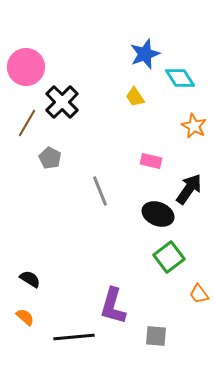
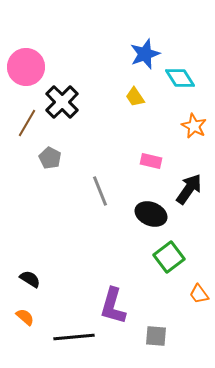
black ellipse: moved 7 px left
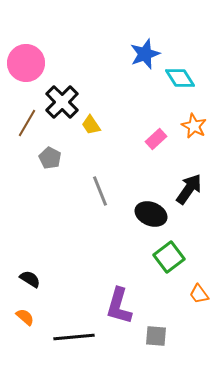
pink circle: moved 4 px up
yellow trapezoid: moved 44 px left, 28 px down
pink rectangle: moved 5 px right, 22 px up; rotated 55 degrees counterclockwise
purple L-shape: moved 6 px right
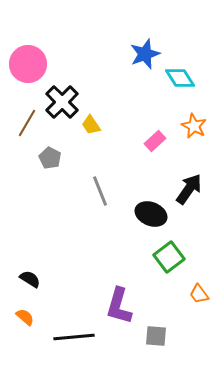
pink circle: moved 2 px right, 1 px down
pink rectangle: moved 1 px left, 2 px down
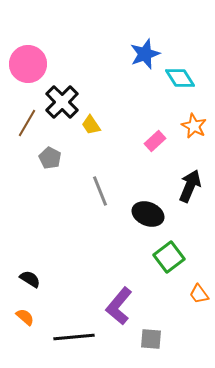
black arrow: moved 1 px right, 3 px up; rotated 12 degrees counterclockwise
black ellipse: moved 3 px left
purple L-shape: rotated 24 degrees clockwise
gray square: moved 5 px left, 3 px down
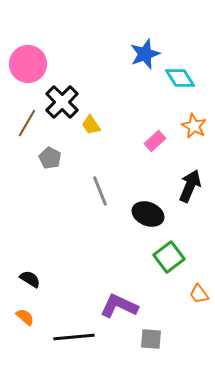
purple L-shape: rotated 75 degrees clockwise
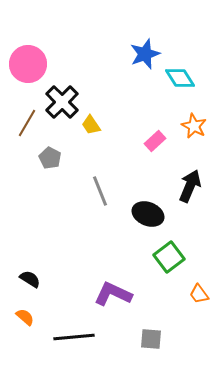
purple L-shape: moved 6 px left, 12 px up
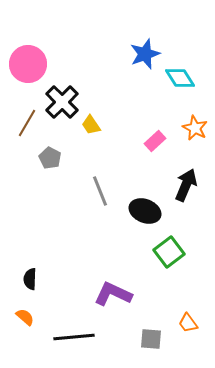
orange star: moved 1 px right, 2 px down
black arrow: moved 4 px left, 1 px up
black ellipse: moved 3 px left, 3 px up
green square: moved 5 px up
black semicircle: rotated 120 degrees counterclockwise
orange trapezoid: moved 11 px left, 29 px down
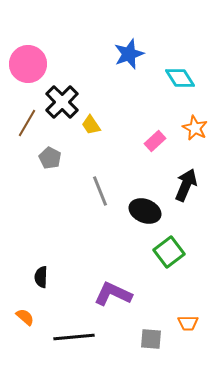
blue star: moved 16 px left
black semicircle: moved 11 px right, 2 px up
orange trapezoid: rotated 55 degrees counterclockwise
